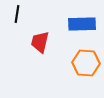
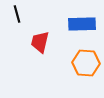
black line: rotated 24 degrees counterclockwise
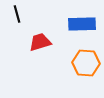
red trapezoid: rotated 60 degrees clockwise
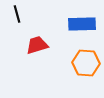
red trapezoid: moved 3 px left, 3 px down
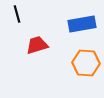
blue rectangle: rotated 8 degrees counterclockwise
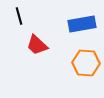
black line: moved 2 px right, 2 px down
red trapezoid: rotated 120 degrees counterclockwise
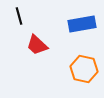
orange hexagon: moved 2 px left, 6 px down; rotated 8 degrees clockwise
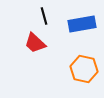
black line: moved 25 px right
red trapezoid: moved 2 px left, 2 px up
